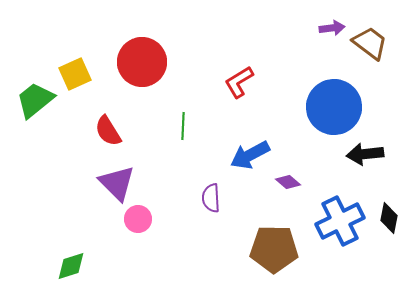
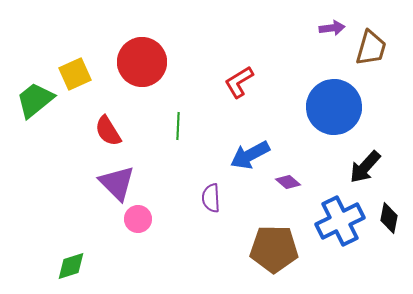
brown trapezoid: moved 1 px right, 5 px down; rotated 69 degrees clockwise
green line: moved 5 px left
black arrow: moved 13 px down; rotated 42 degrees counterclockwise
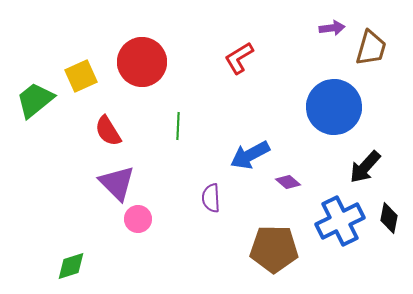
yellow square: moved 6 px right, 2 px down
red L-shape: moved 24 px up
